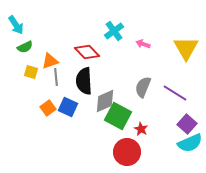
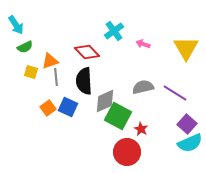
gray semicircle: rotated 55 degrees clockwise
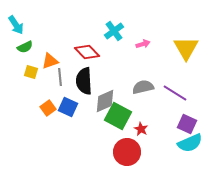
pink arrow: rotated 144 degrees clockwise
gray line: moved 4 px right
purple square: rotated 18 degrees counterclockwise
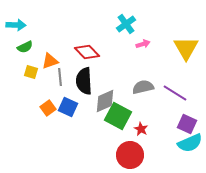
cyan arrow: rotated 54 degrees counterclockwise
cyan cross: moved 12 px right, 7 px up
red circle: moved 3 px right, 3 px down
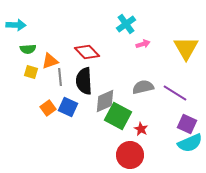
green semicircle: moved 3 px right, 2 px down; rotated 21 degrees clockwise
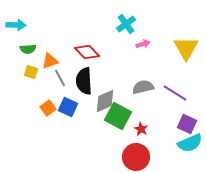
gray line: moved 1 px down; rotated 24 degrees counterclockwise
red circle: moved 6 px right, 2 px down
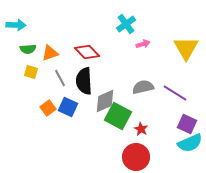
orange triangle: moved 8 px up
